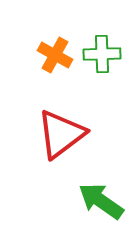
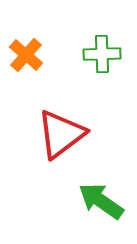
orange cross: moved 29 px left; rotated 12 degrees clockwise
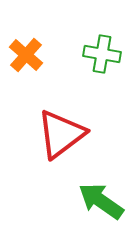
green cross: rotated 12 degrees clockwise
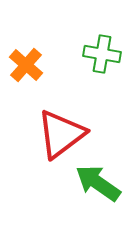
orange cross: moved 10 px down
green arrow: moved 3 px left, 18 px up
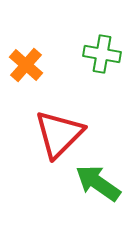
red triangle: moved 2 px left; rotated 8 degrees counterclockwise
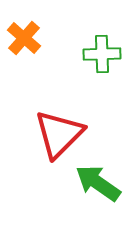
green cross: rotated 12 degrees counterclockwise
orange cross: moved 2 px left, 27 px up
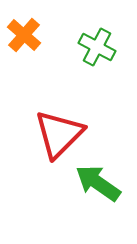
orange cross: moved 3 px up
green cross: moved 5 px left, 7 px up; rotated 30 degrees clockwise
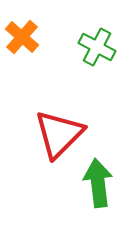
orange cross: moved 2 px left, 2 px down
green arrow: rotated 48 degrees clockwise
